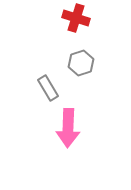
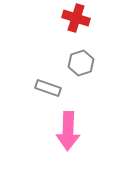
gray rectangle: rotated 40 degrees counterclockwise
pink arrow: moved 3 px down
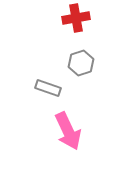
red cross: rotated 28 degrees counterclockwise
pink arrow: rotated 27 degrees counterclockwise
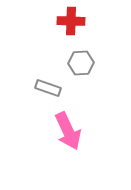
red cross: moved 5 px left, 3 px down; rotated 12 degrees clockwise
gray hexagon: rotated 15 degrees clockwise
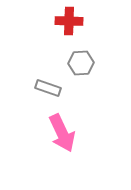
red cross: moved 2 px left
pink arrow: moved 6 px left, 2 px down
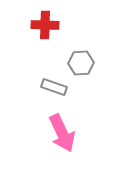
red cross: moved 24 px left, 4 px down
gray rectangle: moved 6 px right, 1 px up
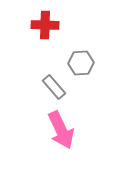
gray rectangle: rotated 30 degrees clockwise
pink arrow: moved 1 px left, 3 px up
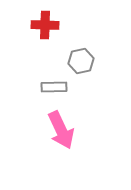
gray hexagon: moved 2 px up; rotated 10 degrees counterclockwise
gray rectangle: rotated 50 degrees counterclockwise
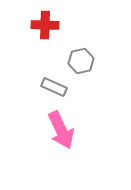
gray rectangle: rotated 25 degrees clockwise
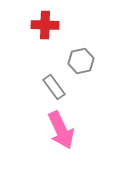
gray rectangle: rotated 30 degrees clockwise
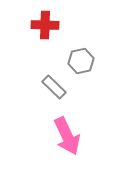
gray rectangle: rotated 10 degrees counterclockwise
pink arrow: moved 6 px right, 6 px down
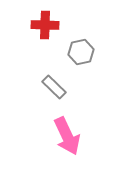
gray hexagon: moved 9 px up
